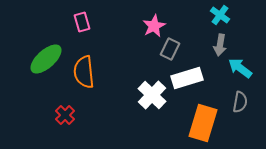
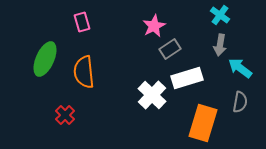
gray rectangle: rotated 30 degrees clockwise
green ellipse: moved 1 px left; rotated 24 degrees counterclockwise
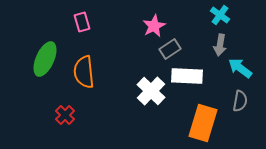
white rectangle: moved 2 px up; rotated 20 degrees clockwise
white cross: moved 1 px left, 4 px up
gray semicircle: moved 1 px up
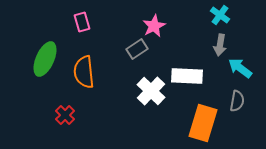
gray rectangle: moved 33 px left
gray semicircle: moved 3 px left
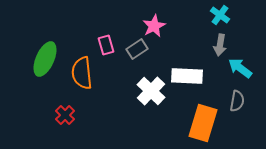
pink rectangle: moved 24 px right, 23 px down
orange semicircle: moved 2 px left, 1 px down
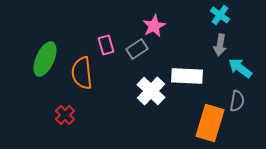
orange rectangle: moved 7 px right
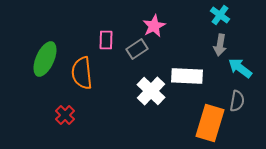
pink rectangle: moved 5 px up; rotated 18 degrees clockwise
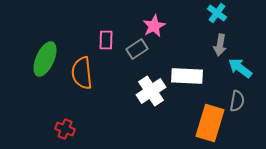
cyan cross: moved 3 px left, 2 px up
white cross: rotated 12 degrees clockwise
red cross: moved 14 px down; rotated 24 degrees counterclockwise
